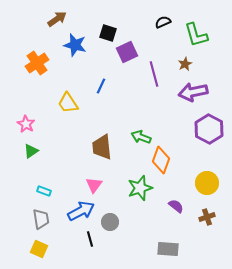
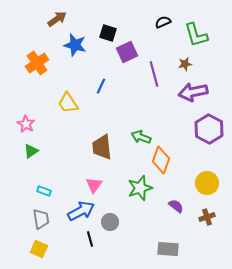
brown star: rotated 16 degrees clockwise
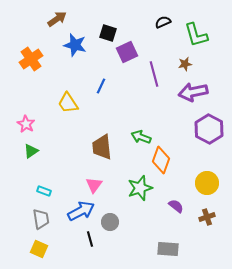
orange cross: moved 6 px left, 4 px up
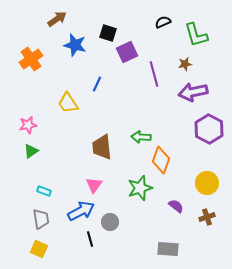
blue line: moved 4 px left, 2 px up
pink star: moved 2 px right, 1 px down; rotated 30 degrees clockwise
green arrow: rotated 18 degrees counterclockwise
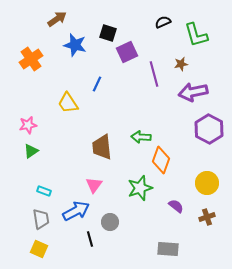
brown star: moved 4 px left
blue arrow: moved 5 px left
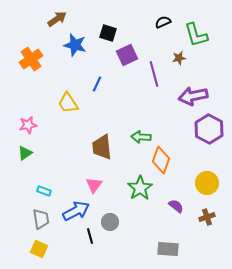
purple square: moved 3 px down
brown star: moved 2 px left, 6 px up
purple arrow: moved 4 px down
green triangle: moved 6 px left, 2 px down
green star: rotated 15 degrees counterclockwise
black line: moved 3 px up
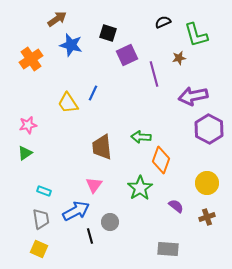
blue star: moved 4 px left
blue line: moved 4 px left, 9 px down
